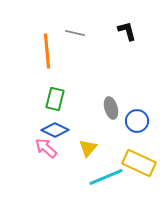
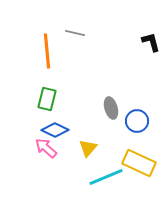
black L-shape: moved 24 px right, 11 px down
green rectangle: moved 8 px left
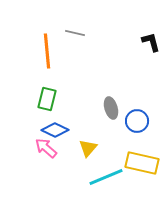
yellow rectangle: moved 3 px right; rotated 12 degrees counterclockwise
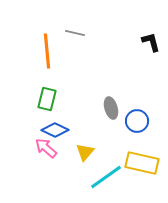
yellow triangle: moved 3 px left, 4 px down
cyan line: rotated 12 degrees counterclockwise
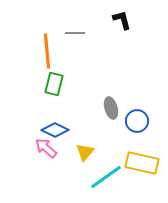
gray line: rotated 12 degrees counterclockwise
black L-shape: moved 29 px left, 22 px up
green rectangle: moved 7 px right, 15 px up
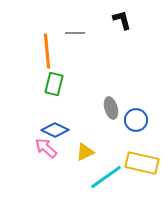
blue circle: moved 1 px left, 1 px up
yellow triangle: rotated 24 degrees clockwise
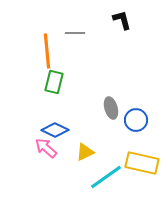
green rectangle: moved 2 px up
